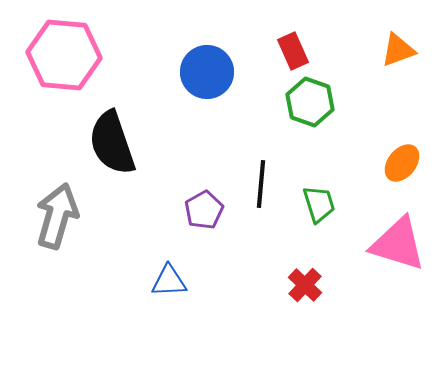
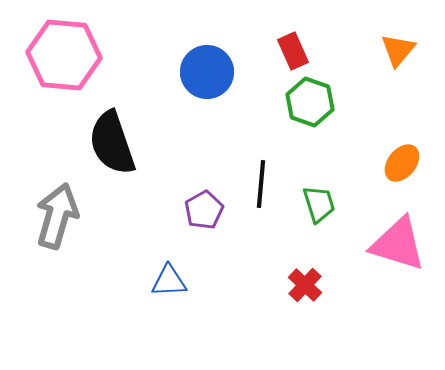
orange triangle: rotated 30 degrees counterclockwise
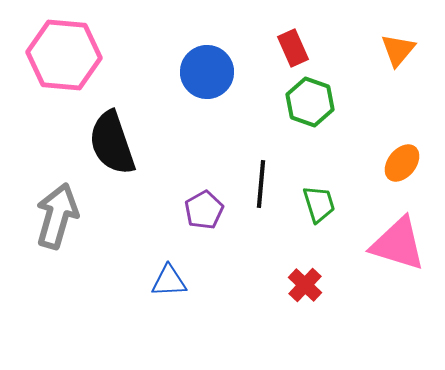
red rectangle: moved 3 px up
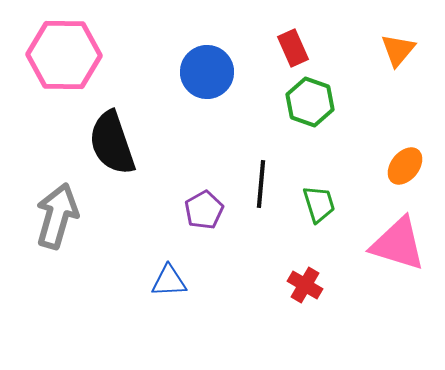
pink hexagon: rotated 4 degrees counterclockwise
orange ellipse: moved 3 px right, 3 px down
red cross: rotated 12 degrees counterclockwise
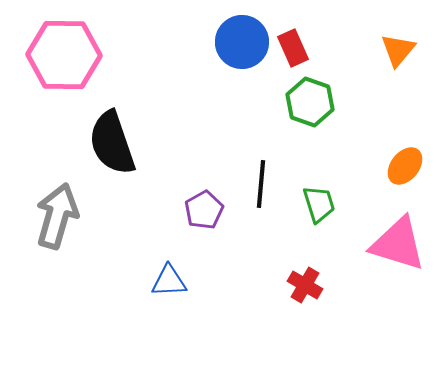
blue circle: moved 35 px right, 30 px up
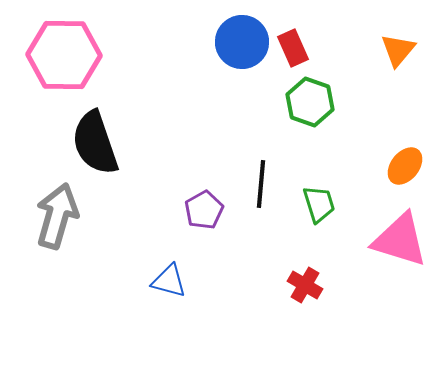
black semicircle: moved 17 px left
pink triangle: moved 2 px right, 4 px up
blue triangle: rotated 18 degrees clockwise
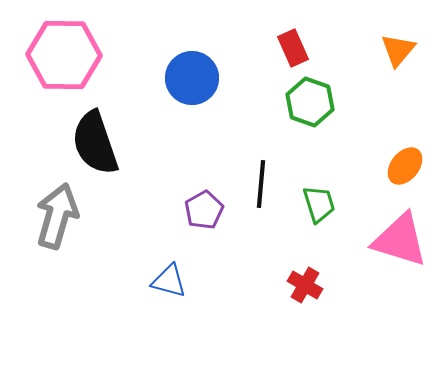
blue circle: moved 50 px left, 36 px down
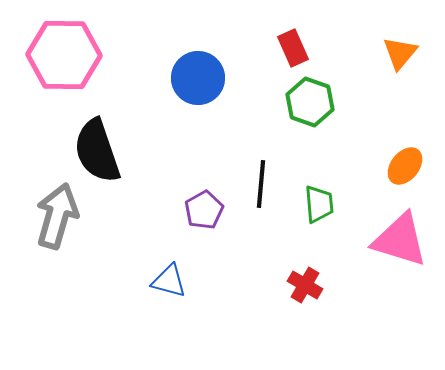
orange triangle: moved 2 px right, 3 px down
blue circle: moved 6 px right
black semicircle: moved 2 px right, 8 px down
green trapezoid: rotated 12 degrees clockwise
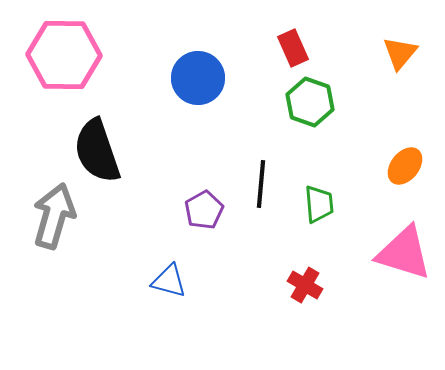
gray arrow: moved 3 px left
pink triangle: moved 4 px right, 13 px down
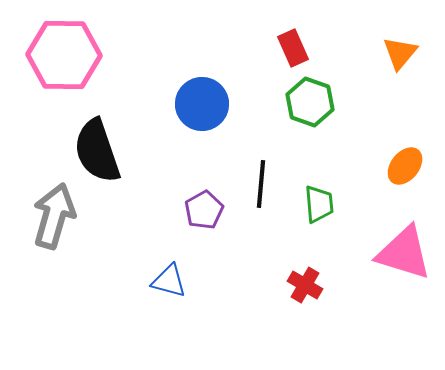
blue circle: moved 4 px right, 26 px down
